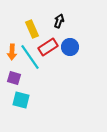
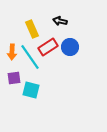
black arrow: moved 1 px right; rotated 96 degrees counterclockwise
purple square: rotated 24 degrees counterclockwise
cyan square: moved 10 px right, 10 px up
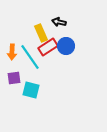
black arrow: moved 1 px left, 1 px down
yellow rectangle: moved 9 px right, 4 px down
blue circle: moved 4 px left, 1 px up
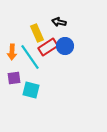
yellow rectangle: moved 4 px left
blue circle: moved 1 px left
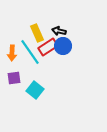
black arrow: moved 9 px down
blue circle: moved 2 px left
orange arrow: moved 1 px down
cyan line: moved 5 px up
cyan square: moved 4 px right; rotated 24 degrees clockwise
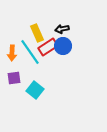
black arrow: moved 3 px right, 2 px up; rotated 24 degrees counterclockwise
